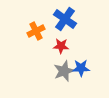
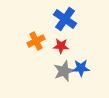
orange cross: moved 10 px down
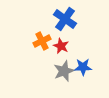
orange cross: moved 6 px right
red star: rotated 21 degrees clockwise
blue star: moved 2 px right, 1 px up
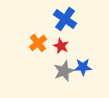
orange cross: moved 4 px left, 2 px down; rotated 12 degrees counterclockwise
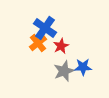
blue cross: moved 20 px left, 9 px down
red star: rotated 21 degrees clockwise
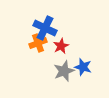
blue cross: rotated 10 degrees counterclockwise
orange cross: rotated 18 degrees clockwise
blue star: rotated 18 degrees clockwise
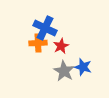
orange cross: rotated 18 degrees clockwise
gray star: rotated 20 degrees counterclockwise
